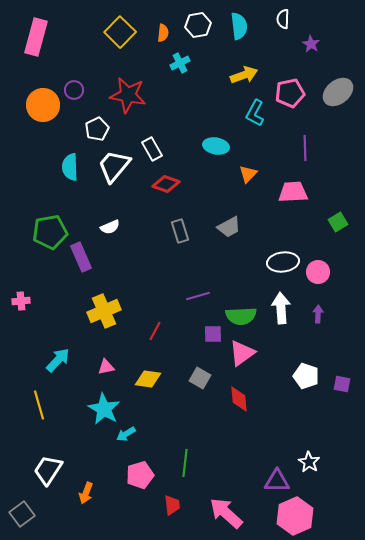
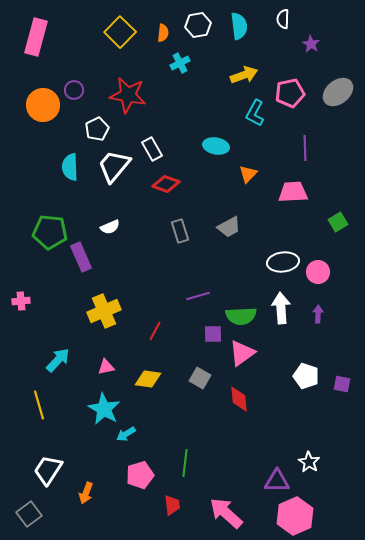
green pentagon at (50, 232): rotated 16 degrees clockwise
gray square at (22, 514): moved 7 px right
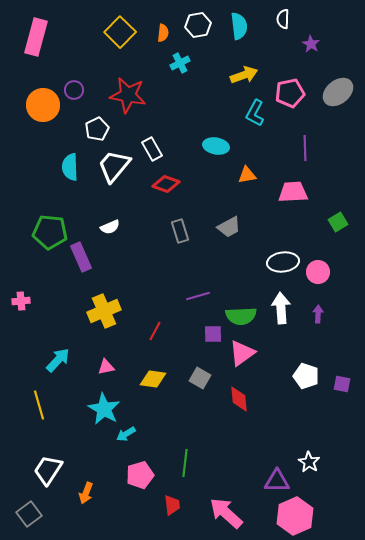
orange triangle at (248, 174): moved 1 px left, 1 px down; rotated 36 degrees clockwise
yellow diamond at (148, 379): moved 5 px right
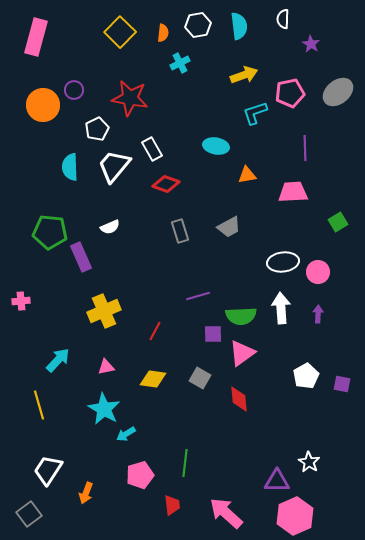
red star at (128, 95): moved 2 px right, 3 px down
cyan L-shape at (255, 113): rotated 44 degrees clockwise
white pentagon at (306, 376): rotated 25 degrees clockwise
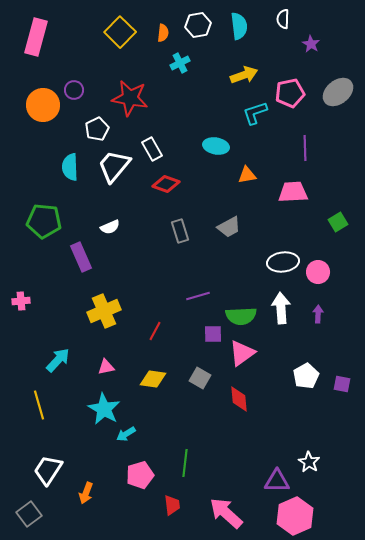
green pentagon at (50, 232): moved 6 px left, 11 px up
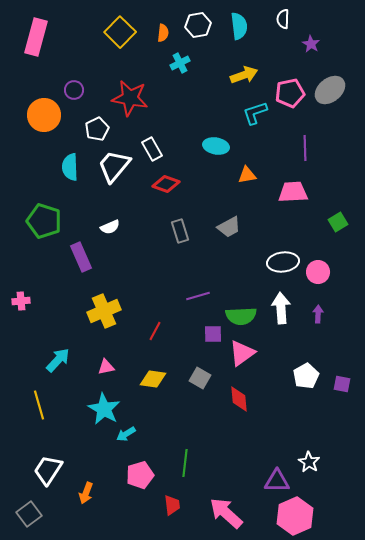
gray ellipse at (338, 92): moved 8 px left, 2 px up
orange circle at (43, 105): moved 1 px right, 10 px down
green pentagon at (44, 221): rotated 12 degrees clockwise
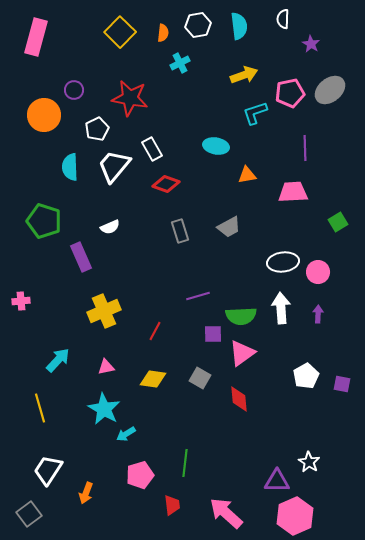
yellow line at (39, 405): moved 1 px right, 3 px down
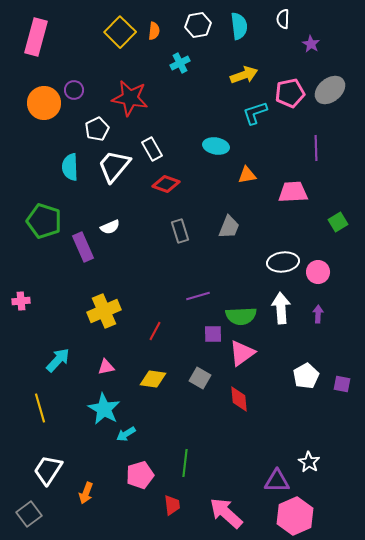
orange semicircle at (163, 33): moved 9 px left, 2 px up
orange circle at (44, 115): moved 12 px up
purple line at (305, 148): moved 11 px right
gray trapezoid at (229, 227): rotated 40 degrees counterclockwise
purple rectangle at (81, 257): moved 2 px right, 10 px up
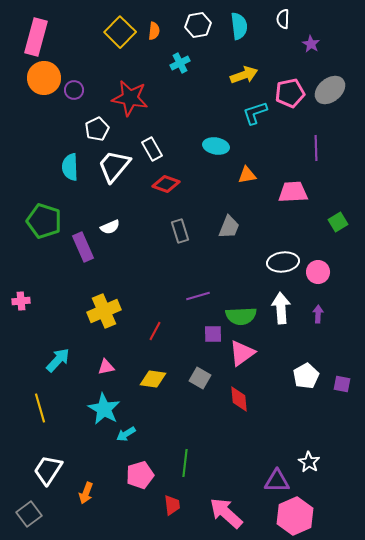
orange circle at (44, 103): moved 25 px up
